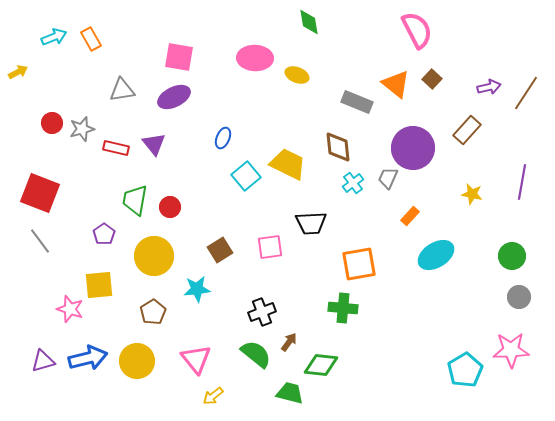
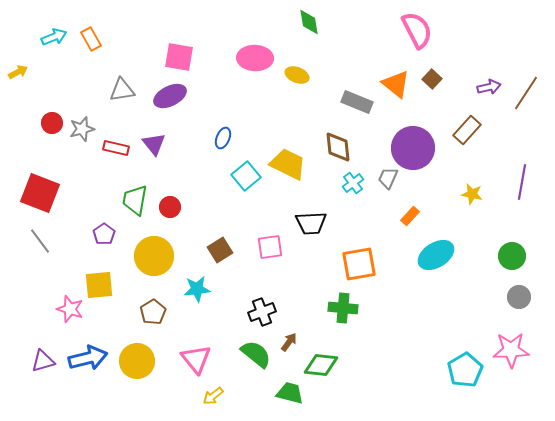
purple ellipse at (174, 97): moved 4 px left, 1 px up
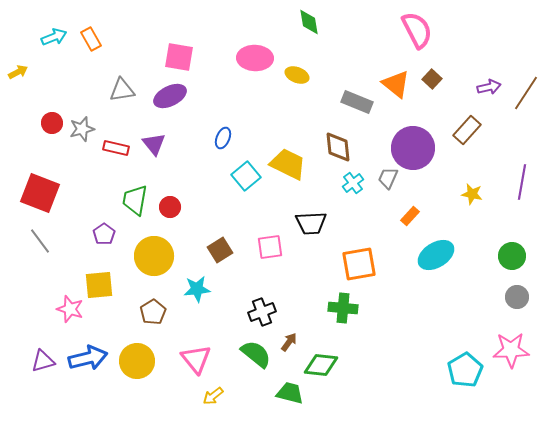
gray circle at (519, 297): moved 2 px left
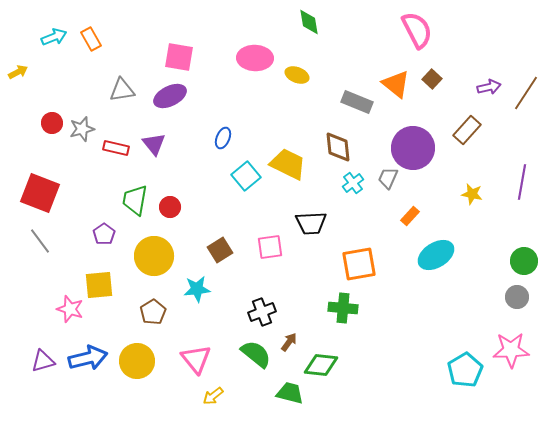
green circle at (512, 256): moved 12 px right, 5 px down
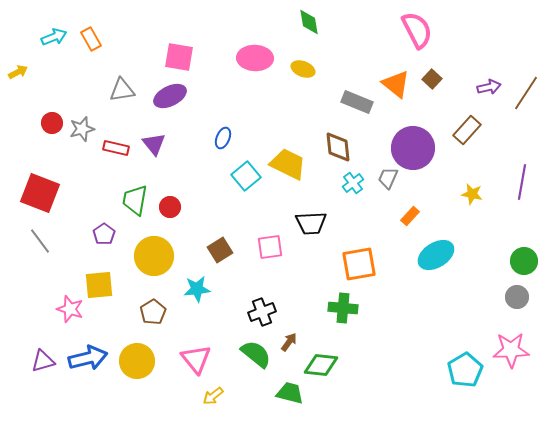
yellow ellipse at (297, 75): moved 6 px right, 6 px up
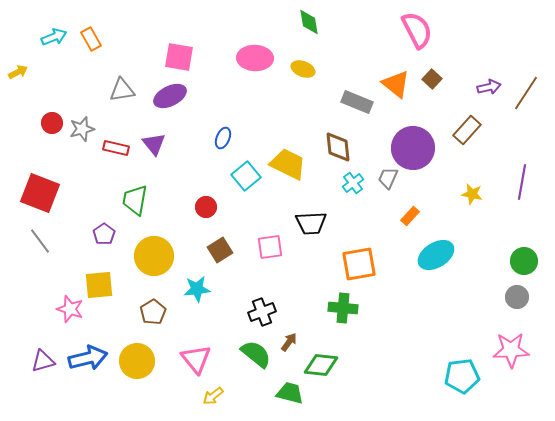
red circle at (170, 207): moved 36 px right
cyan pentagon at (465, 370): moved 3 px left, 6 px down; rotated 24 degrees clockwise
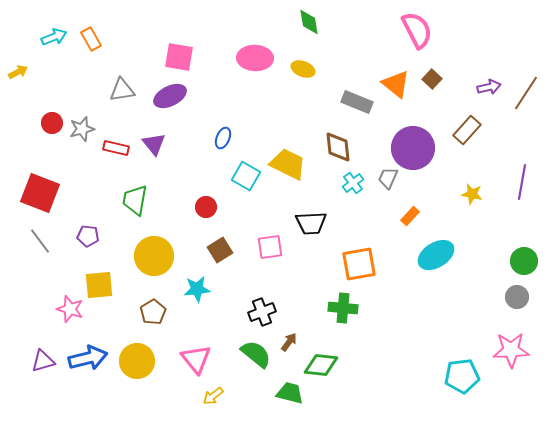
cyan square at (246, 176): rotated 20 degrees counterclockwise
purple pentagon at (104, 234): moved 16 px left, 2 px down; rotated 30 degrees counterclockwise
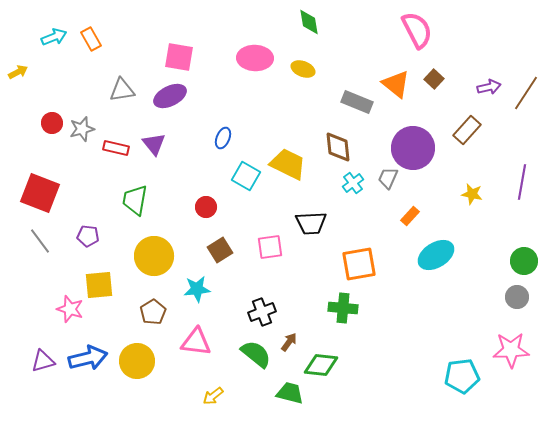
brown square at (432, 79): moved 2 px right
pink triangle at (196, 359): moved 17 px up; rotated 44 degrees counterclockwise
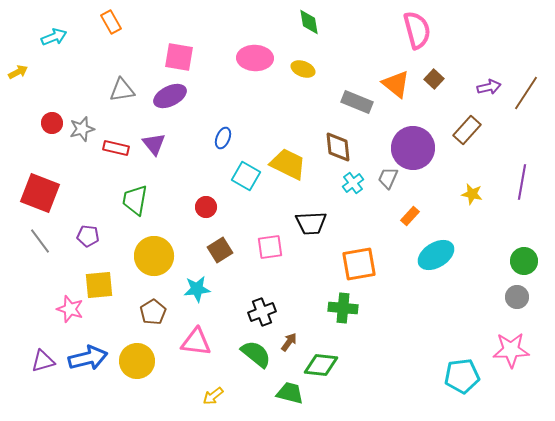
pink semicircle at (417, 30): rotated 12 degrees clockwise
orange rectangle at (91, 39): moved 20 px right, 17 px up
